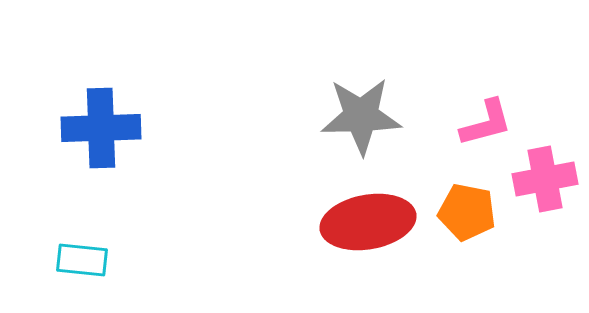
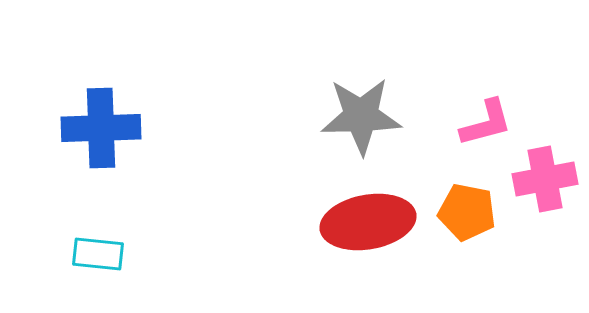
cyan rectangle: moved 16 px right, 6 px up
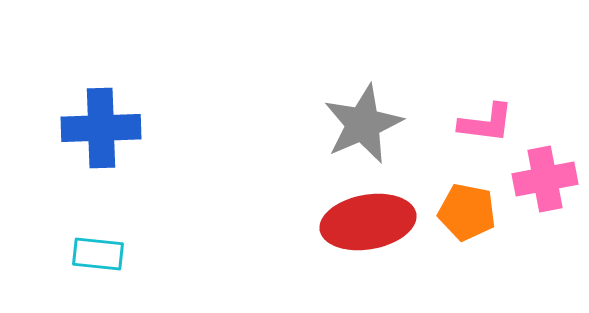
gray star: moved 2 px right, 8 px down; rotated 22 degrees counterclockwise
pink L-shape: rotated 22 degrees clockwise
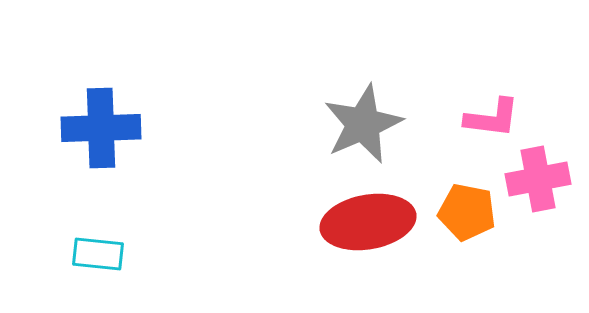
pink L-shape: moved 6 px right, 5 px up
pink cross: moved 7 px left
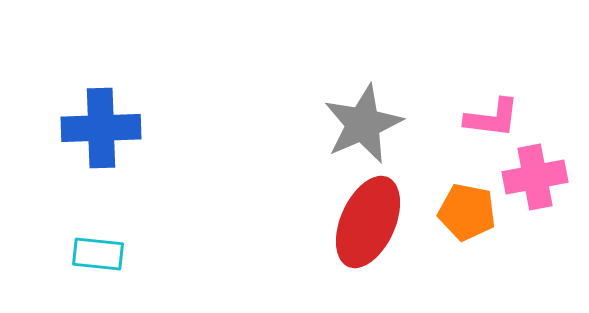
pink cross: moved 3 px left, 2 px up
red ellipse: rotated 56 degrees counterclockwise
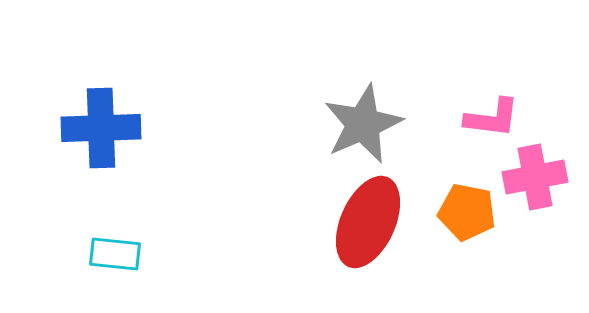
cyan rectangle: moved 17 px right
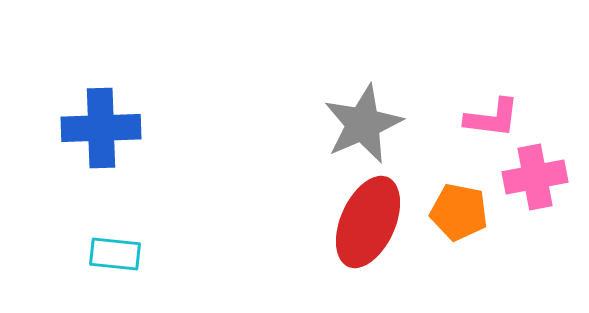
orange pentagon: moved 8 px left
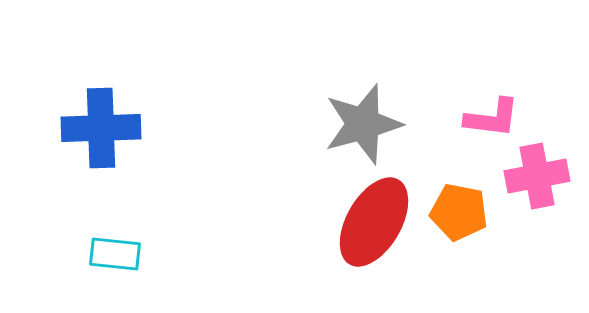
gray star: rotated 8 degrees clockwise
pink cross: moved 2 px right, 1 px up
red ellipse: moved 6 px right; rotated 6 degrees clockwise
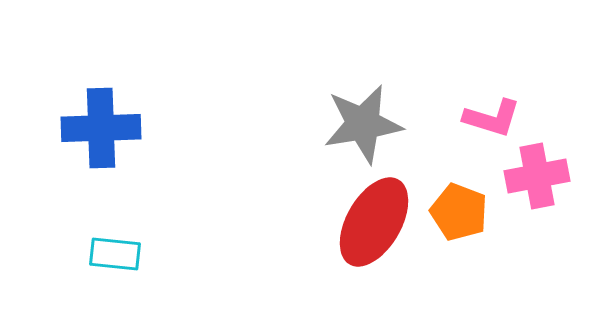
pink L-shape: rotated 10 degrees clockwise
gray star: rotated 6 degrees clockwise
orange pentagon: rotated 10 degrees clockwise
